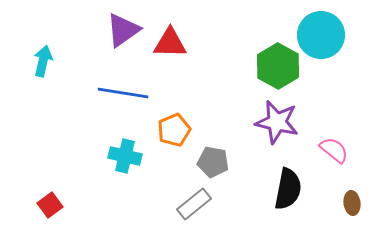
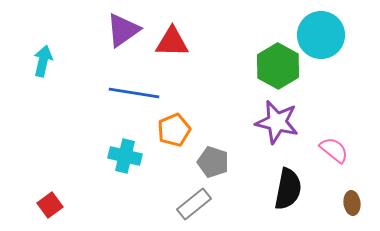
red triangle: moved 2 px right, 1 px up
blue line: moved 11 px right
gray pentagon: rotated 8 degrees clockwise
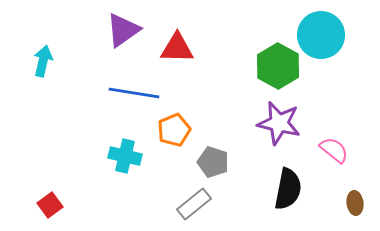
red triangle: moved 5 px right, 6 px down
purple star: moved 2 px right, 1 px down
brown ellipse: moved 3 px right
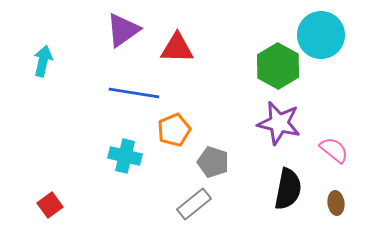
brown ellipse: moved 19 px left
